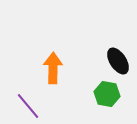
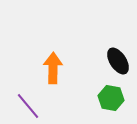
green hexagon: moved 4 px right, 4 px down
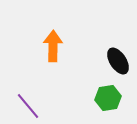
orange arrow: moved 22 px up
green hexagon: moved 3 px left; rotated 20 degrees counterclockwise
